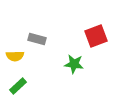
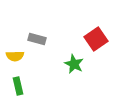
red square: moved 3 px down; rotated 15 degrees counterclockwise
green star: rotated 18 degrees clockwise
green rectangle: rotated 60 degrees counterclockwise
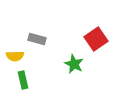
green rectangle: moved 5 px right, 6 px up
